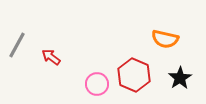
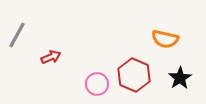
gray line: moved 10 px up
red arrow: rotated 120 degrees clockwise
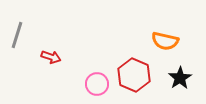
gray line: rotated 12 degrees counterclockwise
orange semicircle: moved 2 px down
red arrow: rotated 42 degrees clockwise
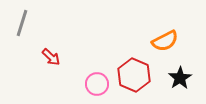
gray line: moved 5 px right, 12 px up
orange semicircle: rotated 40 degrees counterclockwise
red arrow: rotated 24 degrees clockwise
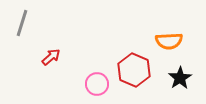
orange semicircle: moved 4 px right; rotated 24 degrees clockwise
red arrow: rotated 84 degrees counterclockwise
red hexagon: moved 5 px up
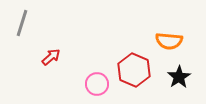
orange semicircle: rotated 8 degrees clockwise
black star: moved 1 px left, 1 px up
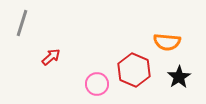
orange semicircle: moved 2 px left, 1 px down
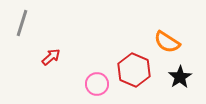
orange semicircle: rotated 28 degrees clockwise
black star: moved 1 px right
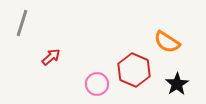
black star: moved 3 px left, 7 px down
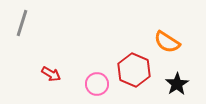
red arrow: moved 17 px down; rotated 72 degrees clockwise
